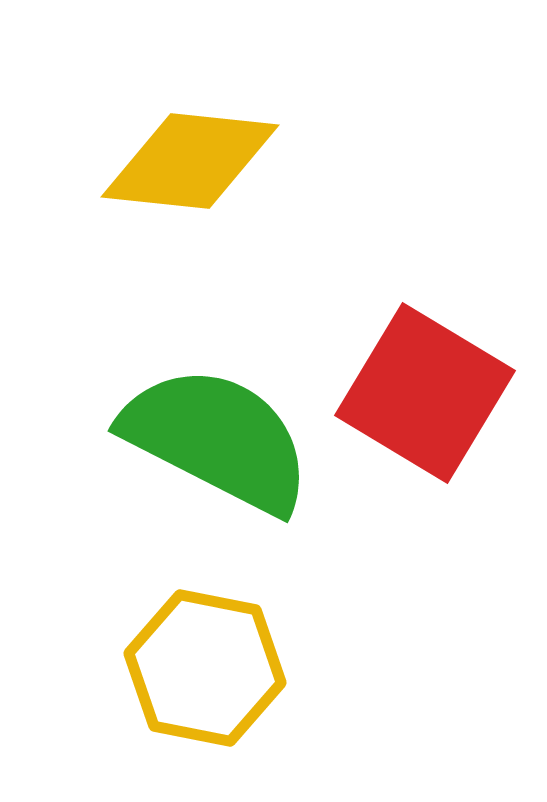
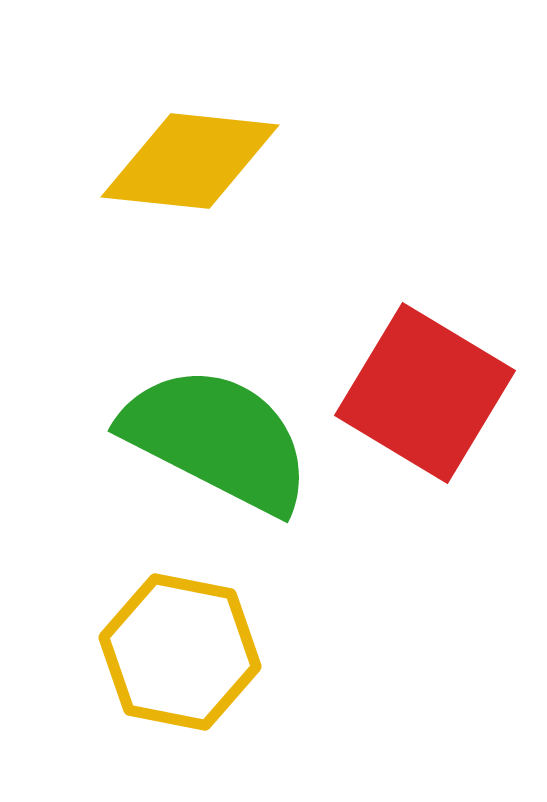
yellow hexagon: moved 25 px left, 16 px up
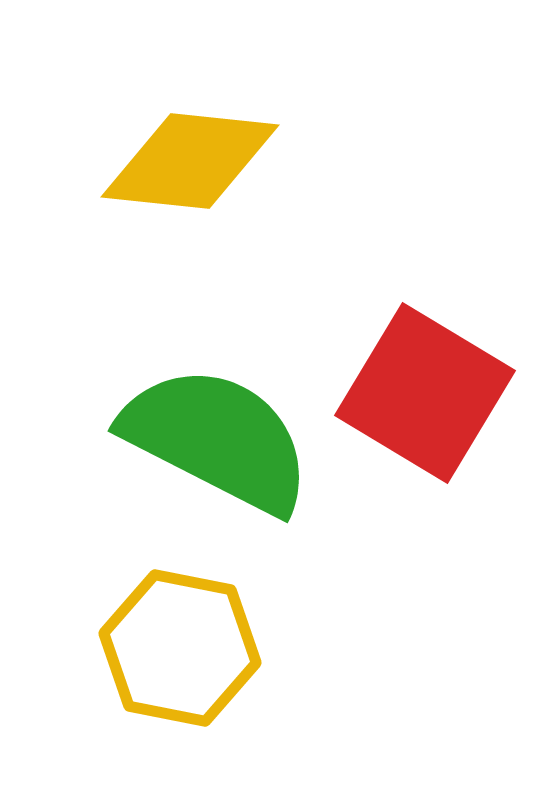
yellow hexagon: moved 4 px up
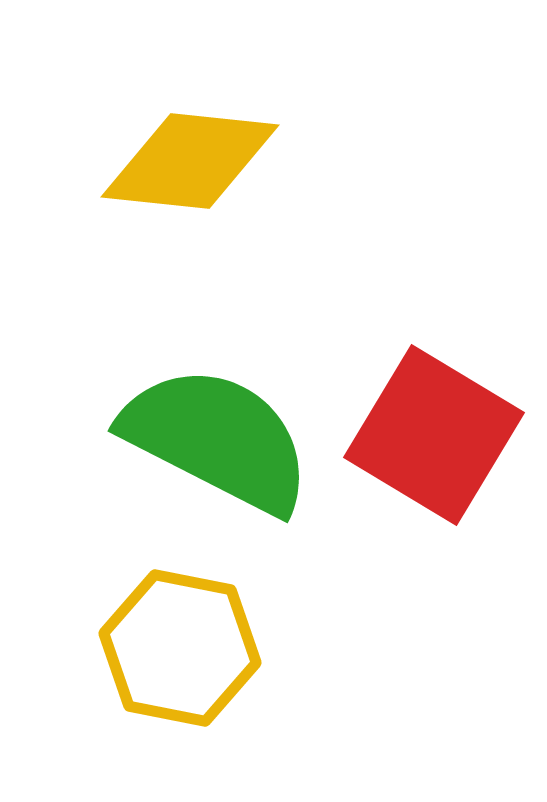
red square: moved 9 px right, 42 px down
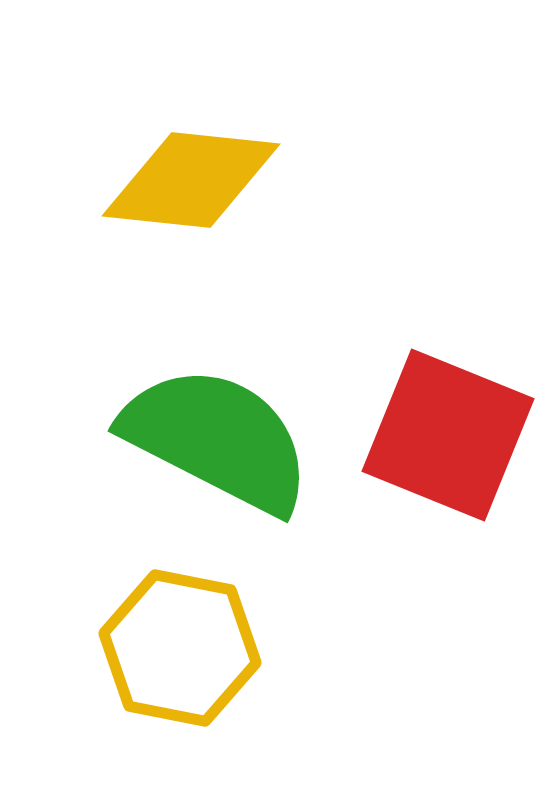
yellow diamond: moved 1 px right, 19 px down
red square: moved 14 px right; rotated 9 degrees counterclockwise
